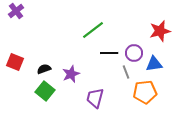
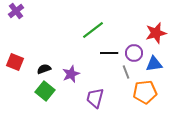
red star: moved 4 px left, 2 px down
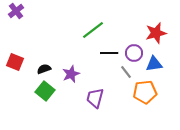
gray line: rotated 16 degrees counterclockwise
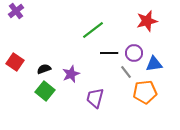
red star: moved 9 px left, 12 px up
red square: rotated 12 degrees clockwise
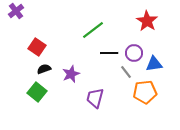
red star: rotated 25 degrees counterclockwise
red square: moved 22 px right, 15 px up
green square: moved 8 px left, 1 px down
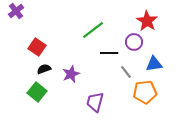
purple circle: moved 11 px up
purple trapezoid: moved 4 px down
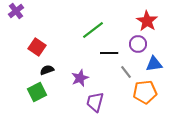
purple circle: moved 4 px right, 2 px down
black semicircle: moved 3 px right, 1 px down
purple star: moved 9 px right, 4 px down
green square: rotated 24 degrees clockwise
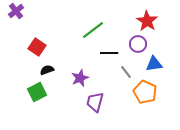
orange pentagon: rotated 30 degrees clockwise
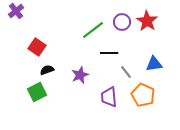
purple circle: moved 16 px left, 22 px up
purple star: moved 3 px up
orange pentagon: moved 2 px left, 3 px down
purple trapezoid: moved 14 px right, 5 px up; rotated 20 degrees counterclockwise
